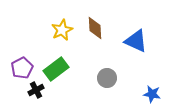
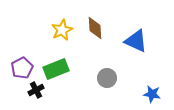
green rectangle: rotated 15 degrees clockwise
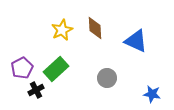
green rectangle: rotated 20 degrees counterclockwise
